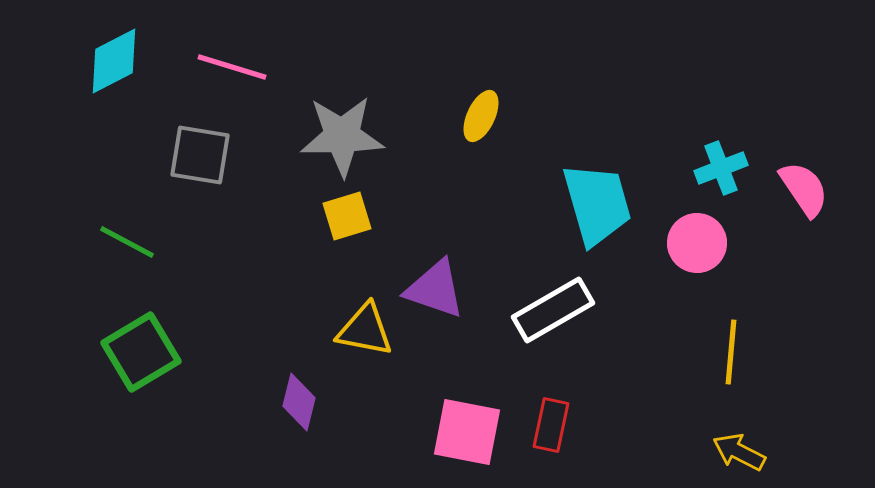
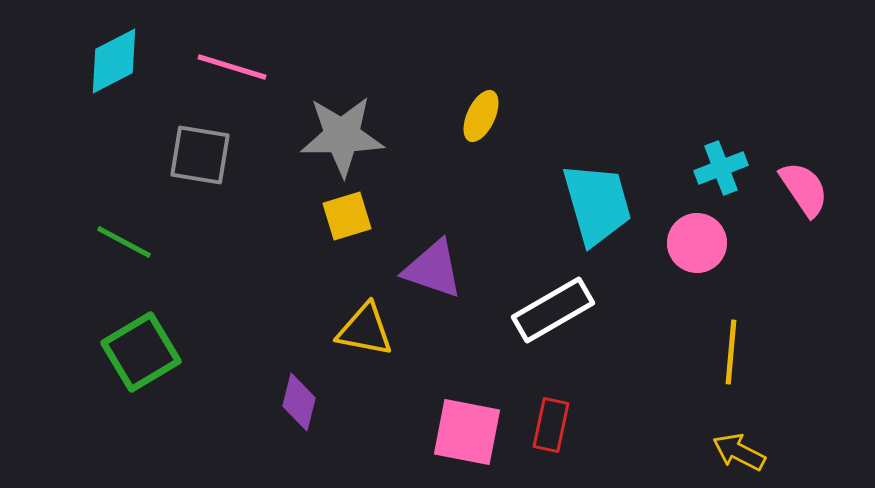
green line: moved 3 px left
purple triangle: moved 2 px left, 20 px up
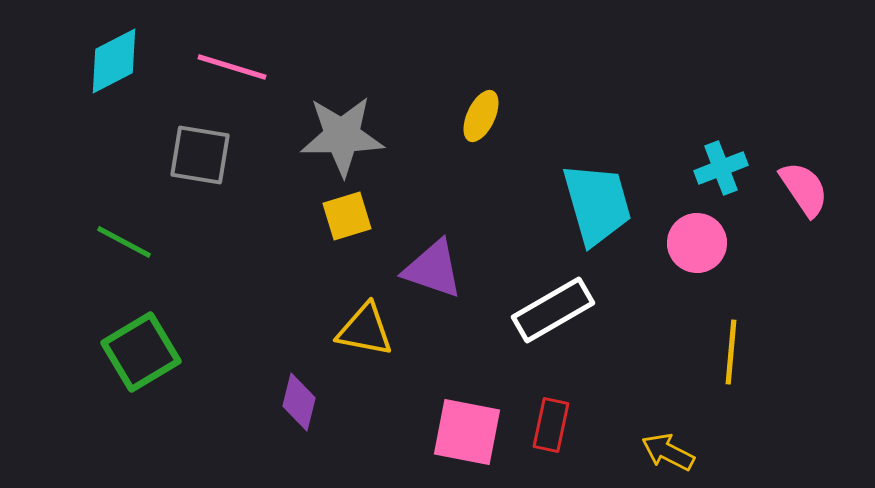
yellow arrow: moved 71 px left
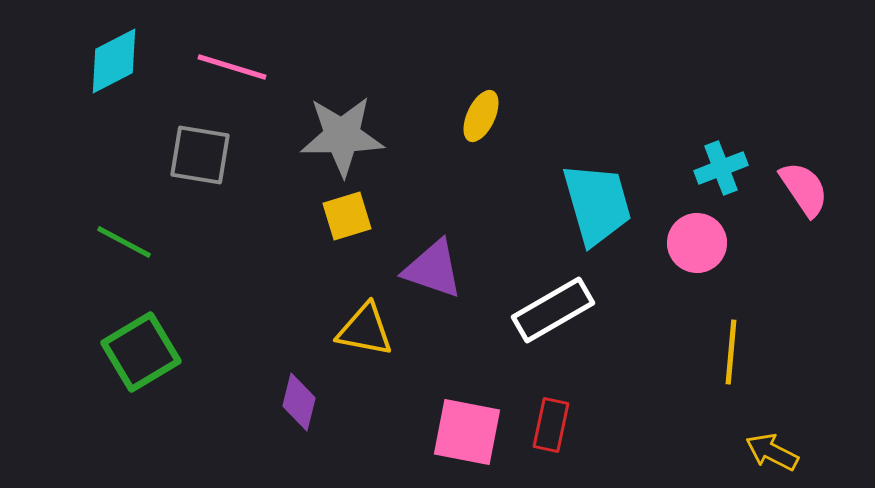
yellow arrow: moved 104 px right
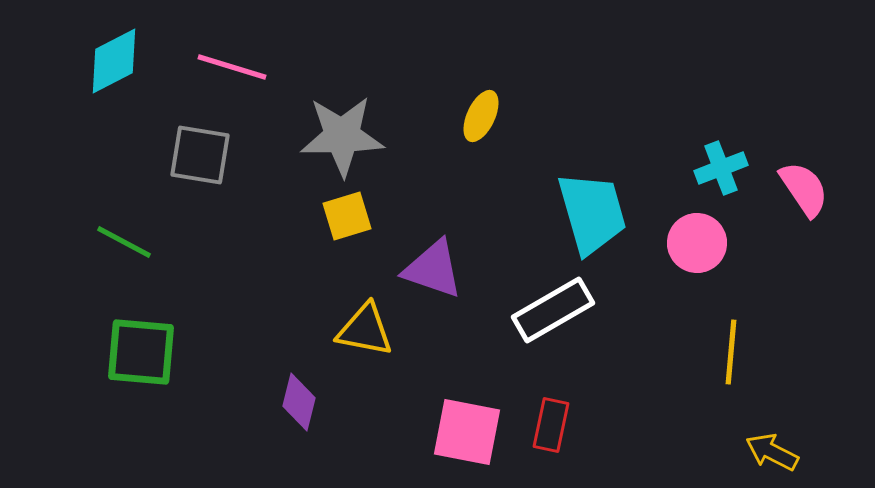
cyan trapezoid: moved 5 px left, 9 px down
green square: rotated 36 degrees clockwise
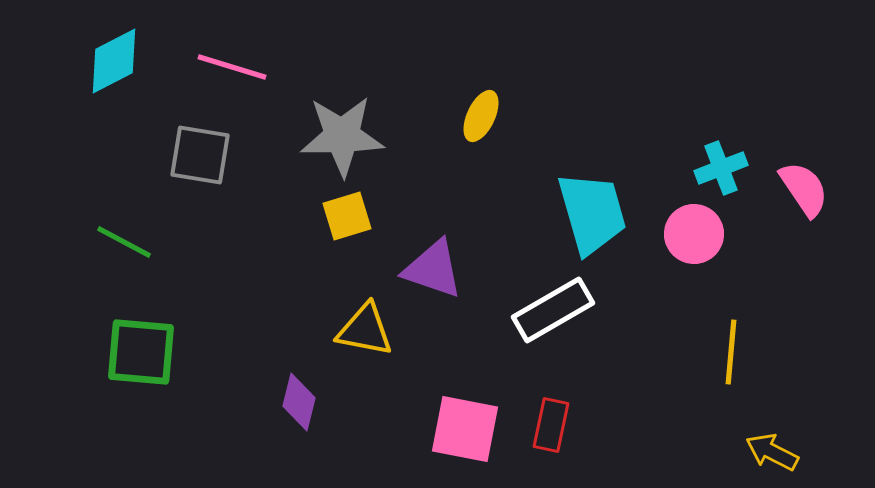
pink circle: moved 3 px left, 9 px up
pink square: moved 2 px left, 3 px up
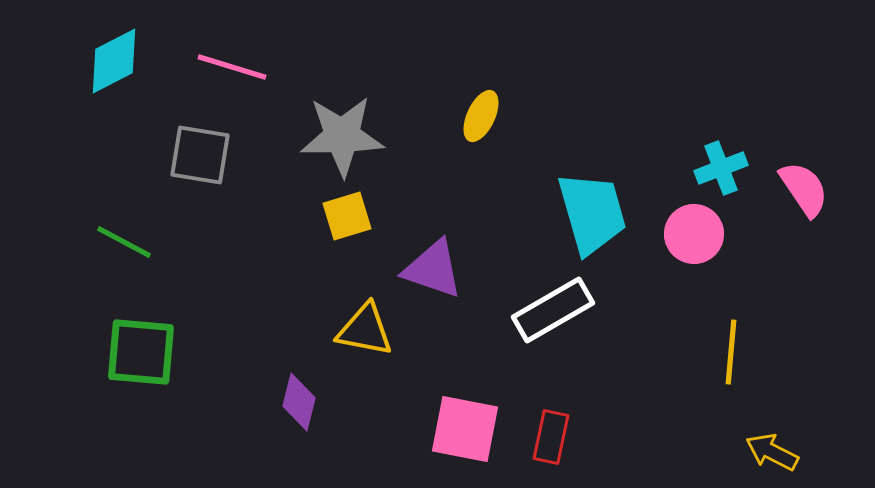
red rectangle: moved 12 px down
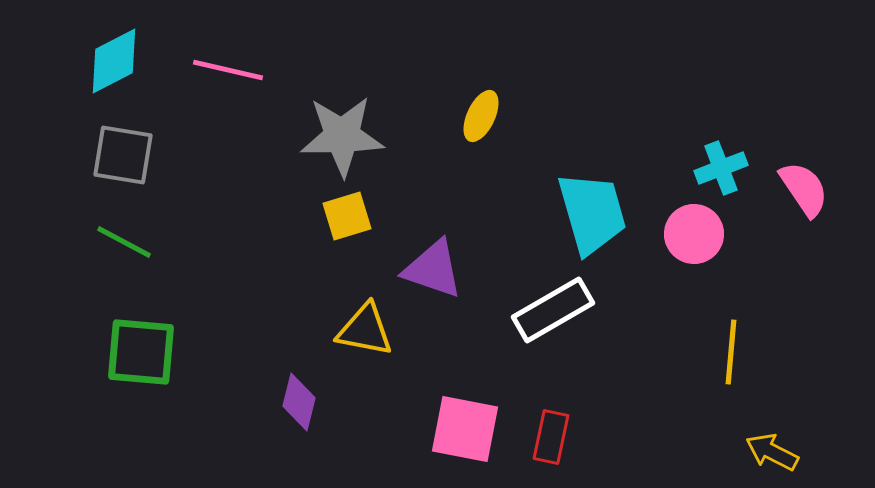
pink line: moved 4 px left, 3 px down; rotated 4 degrees counterclockwise
gray square: moved 77 px left
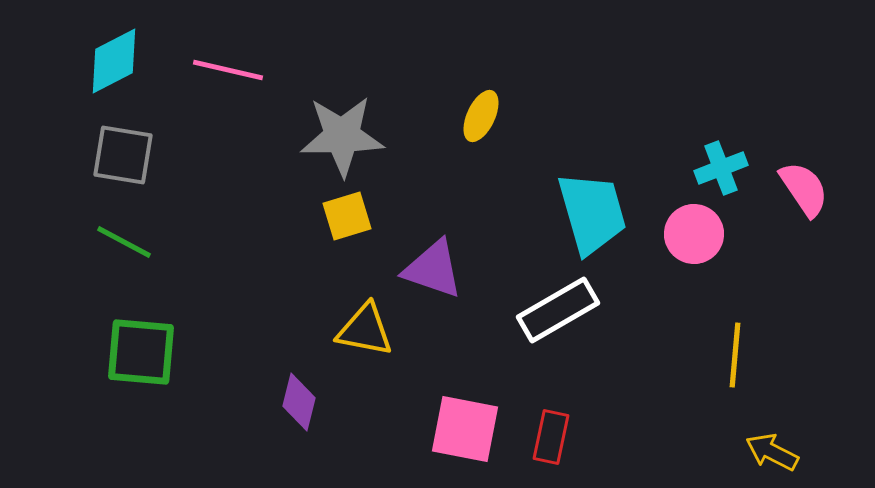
white rectangle: moved 5 px right
yellow line: moved 4 px right, 3 px down
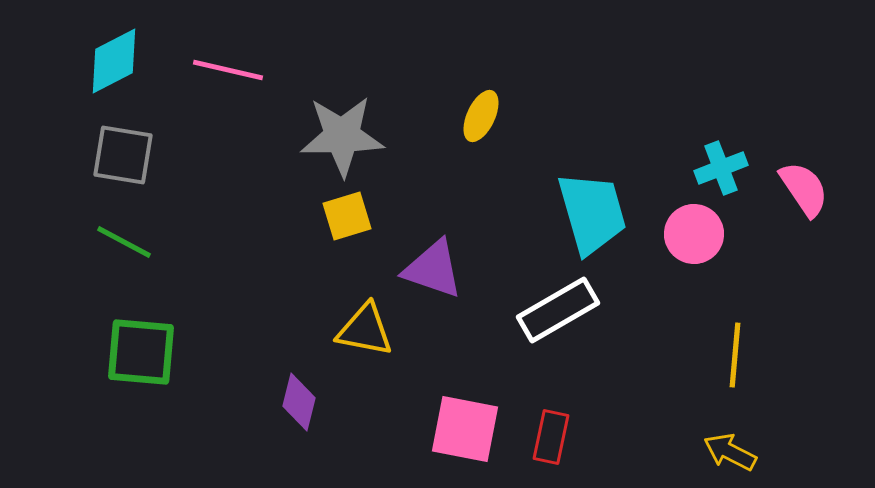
yellow arrow: moved 42 px left
